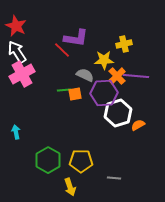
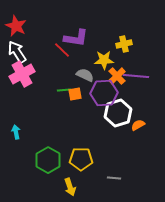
yellow pentagon: moved 2 px up
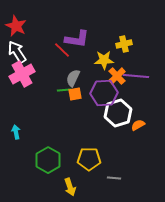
purple L-shape: moved 1 px right, 1 px down
gray semicircle: moved 12 px left, 3 px down; rotated 90 degrees counterclockwise
yellow pentagon: moved 8 px right
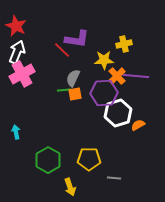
white arrow: rotated 55 degrees clockwise
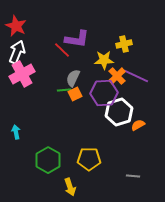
purple line: rotated 20 degrees clockwise
orange square: rotated 16 degrees counterclockwise
white hexagon: moved 1 px right, 1 px up
gray line: moved 19 px right, 2 px up
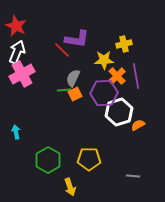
purple line: rotated 55 degrees clockwise
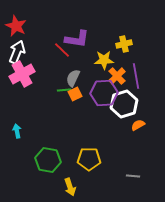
white hexagon: moved 5 px right, 8 px up
cyan arrow: moved 1 px right, 1 px up
green hexagon: rotated 20 degrees counterclockwise
